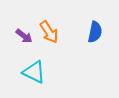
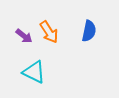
blue semicircle: moved 6 px left, 1 px up
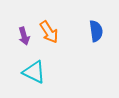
blue semicircle: moved 7 px right; rotated 20 degrees counterclockwise
purple arrow: rotated 36 degrees clockwise
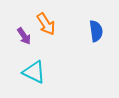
orange arrow: moved 3 px left, 8 px up
purple arrow: rotated 18 degrees counterclockwise
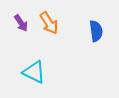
orange arrow: moved 3 px right, 1 px up
purple arrow: moved 3 px left, 13 px up
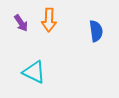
orange arrow: moved 3 px up; rotated 35 degrees clockwise
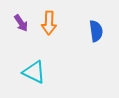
orange arrow: moved 3 px down
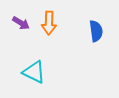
purple arrow: rotated 24 degrees counterclockwise
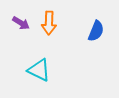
blue semicircle: rotated 30 degrees clockwise
cyan triangle: moved 5 px right, 2 px up
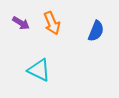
orange arrow: moved 3 px right; rotated 25 degrees counterclockwise
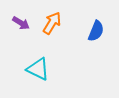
orange arrow: rotated 125 degrees counterclockwise
cyan triangle: moved 1 px left, 1 px up
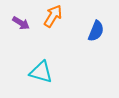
orange arrow: moved 1 px right, 7 px up
cyan triangle: moved 3 px right, 3 px down; rotated 10 degrees counterclockwise
